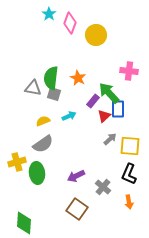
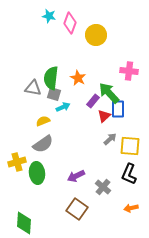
cyan star: moved 2 px down; rotated 24 degrees counterclockwise
cyan arrow: moved 6 px left, 9 px up
orange arrow: moved 2 px right, 6 px down; rotated 88 degrees clockwise
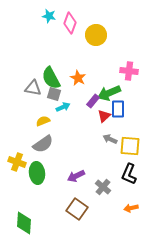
green semicircle: rotated 35 degrees counterclockwise
green arrow: rotated 70 degrees counterclockwise
gray arrow: rotated 112 degrees counterclockwise
yellow cross: rotated 36 degrees clockwise
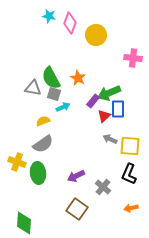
pink cross: moved 4 px right, 13 px up
green ellipse: moved 1 px right
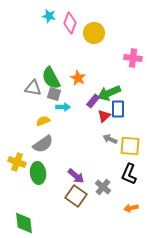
yellow circle: moved 2 px left, 2 px up
cyan arrow: rotated 24 degrees clockwise
purple arrow: rotated 114 degrees counterclockwise
brown square: moved 1 px left, 13 px up
green diamond: rotated 10 degrees counterclockwise
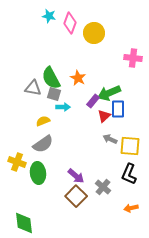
brown square: rotated 10 degrees clockwise
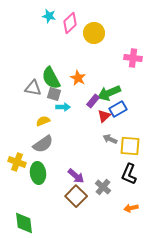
pink diamond: rotated 25 degrees clockwise
blue rectangle: rotated 60 degrees clockwise
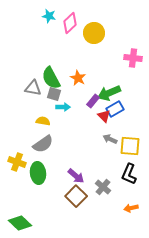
blue rectangle: moved 3 px left
red triangle: rotated 32 degrees counterclockwise
yellow semicircle: rotated 32 degrees clockwise
green diamond: moved 4 px left; rotated 40 degrees counterclockwise
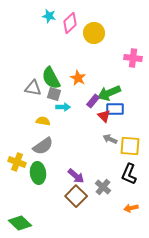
blue rectangle: rotated 30 degrees clockwise
gray semicircle: moved 2 px down
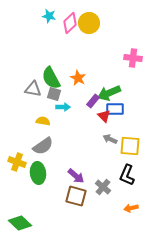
yellow circle: moved 5 px left, 10 px up
gray triangle: moved 1 px down
black L-shape: moved 2 px left, 1 px down
brown square: rotated 30 degrees counterclockwise
